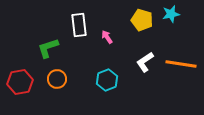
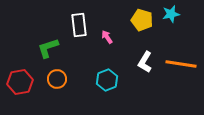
white L-shape: rotated 25 degrees counterclockwise
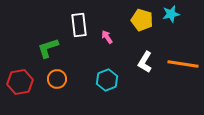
orange line: moved 2 px right
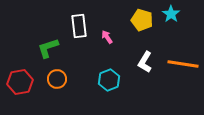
cyan star: rotated 24 degrees counterclockwise
white rectangle: moved 1 px down
cyan hexagon: moved 2 px right
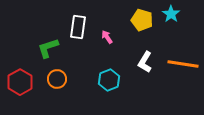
white rectangle: moved 1 px left, 1 px down; rotated 15 degrees clockwise
red hexagon: rotated 20 degrees counterclockwise
